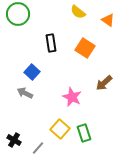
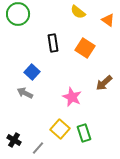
black rectangle: moved 2 px right
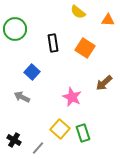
green circle: moved 3 px left, 15 px down
orange triangle: rotated 32 degrees counterclockwise
gray arrow: moved 3 px left, 4 px down
green rectangle: moved 1 px left
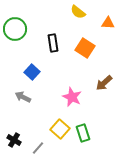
orange triangle: moved 3 px down
gray arrow: moved 1 px right
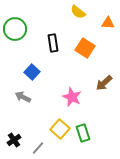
black cross: rotated 24 degrees clockwise
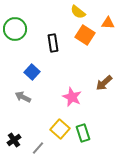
orange square: moved 13 px up
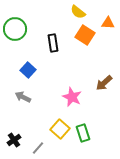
blue square: moved 4 px left, 2 px up
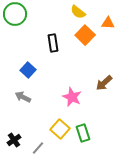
green circle: moved 15 px up
orange square: rotated 12 degrees clockwise
